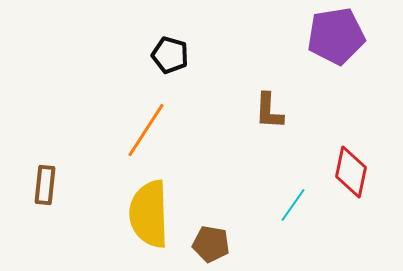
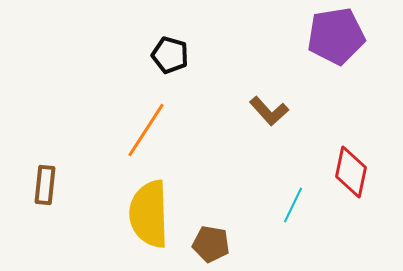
brown L-shape: rotated 45 degrees counterclockwise
cyan line: rotated 9 degrees counterclockwise
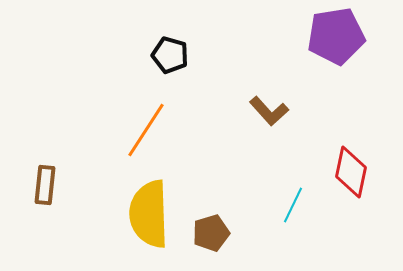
brown pentagon: moved 11 px up; rotated 27 degrees counterclockwise
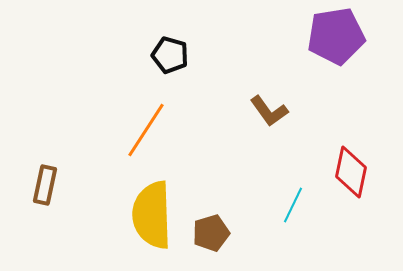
brown L-shape: rotated 6 degrees clockwise
brown rectangle: rotated 6 degrees clockwise
yellow semicircle: moved 3 px right, 1 px down
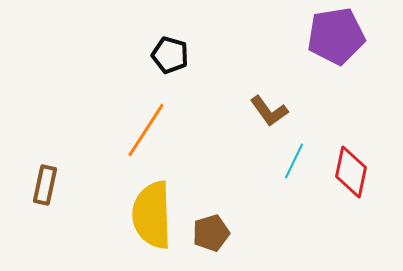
cyan line: moved 1 px right, 44 px up
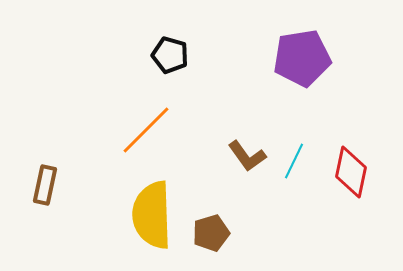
purple pentagon: moved 34 px left, 22 px down
brown L-shape: moved 22 px left, 45 px down
orange line: rotated 12 degrees clockwise
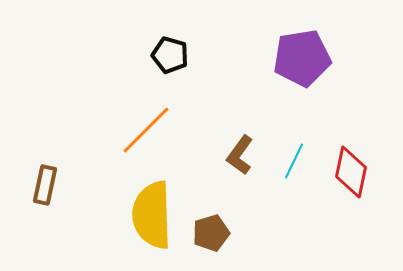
brown L-shape: moved 7 px left, 1 px up; rotated 72 degrees clockwise
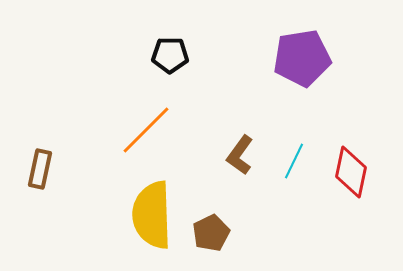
black pentagon: rotated 15 degrees counterclockwise
brown rectangle: moved 5 px left, 16 px up
brown pentagon: rotated 9 degrees counterclockwise
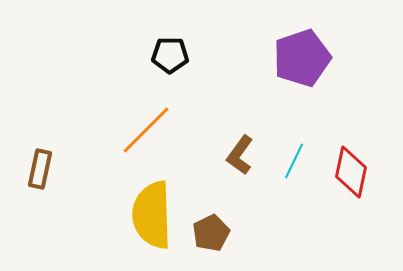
purple pentagon: rotated 10 degrees counterclockwise
